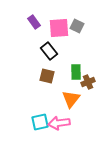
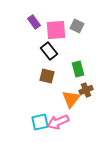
pink square: moved 3 px left, 2 px down
green rectangle: moved 2 px right, 3 px up; rotated 14 degrees counterclockwise
brown cross: moved 2 px left, 8 px down
pink arrow: moved 1 px left, 1 px up; rotated 15 degrees counterclockwise
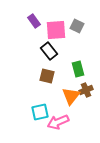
purple rectangle: moved 1 px up
orange triangle: moved 3 px up
cyan square: moved 10 px up
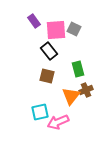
gray square: moved 3 px left, 3 px down
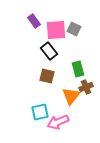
brown cross: moved 3 px up
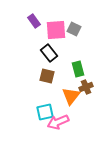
black rectangle: moved 2 px down
cyan square: moved 5 px right
